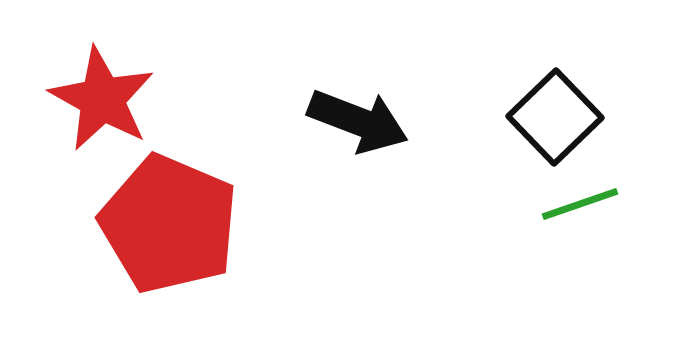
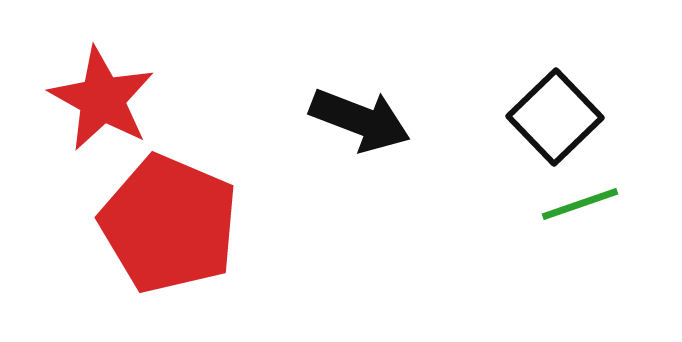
black arrow: moved 2 px right, 1 px up
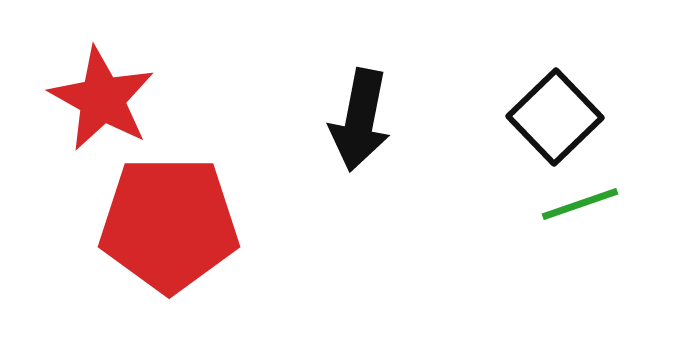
black arrow: rotated 80 degrees clockwise
red pentagon: rotated 23 degrees counterclockwise
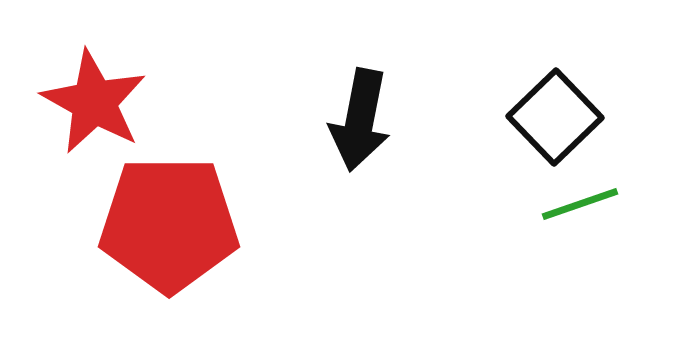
red star: moved 8 px left, 3 px down
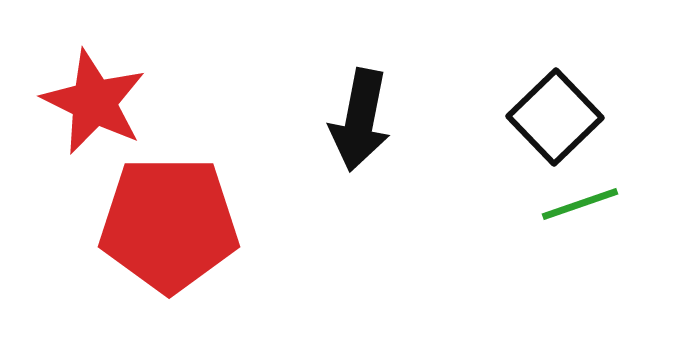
red star: rotated 3 degrees counterclockwise
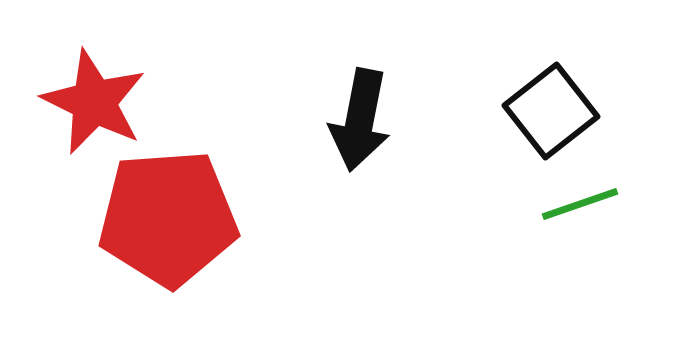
black square: moved 4 px left, 6 px up; rotated 6 degrees clockwise
red pentagon: moved 1 px left, 6 px up; rotated 4 degrees counterclockwise
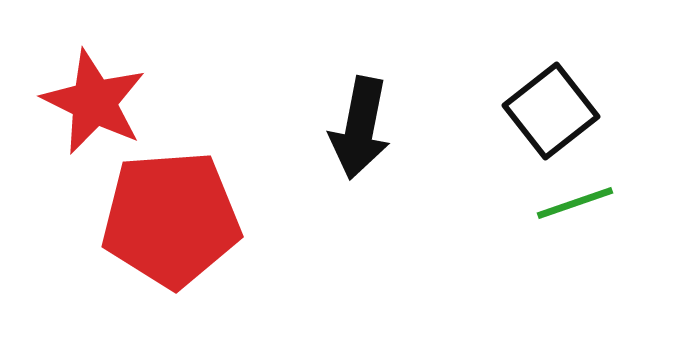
black arrow: moved 8 px down
green line: moved 5 px left, 1 px up
red pentagon: moved 3 px right, 1 px down
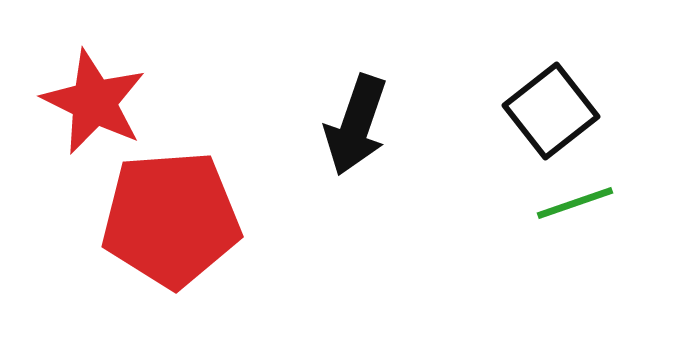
black arrow: moved 4 px left, 3 px up; rotated 8 degrees clockwise
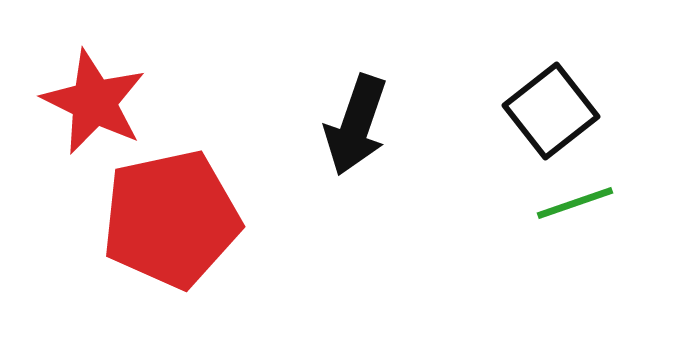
red pentagon: rotated 8 degrees counterclockwise
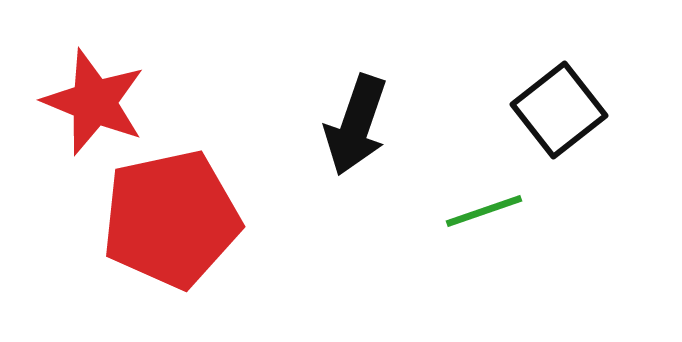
red star: rotated 4 degrees counterclockwise
black square: moved 8 px right, 1 px up
green line: moved 91 px left, 8 px down
